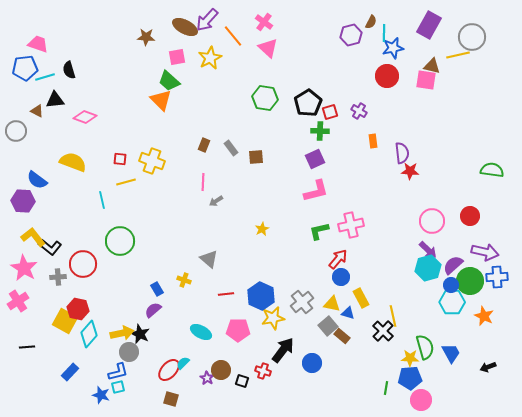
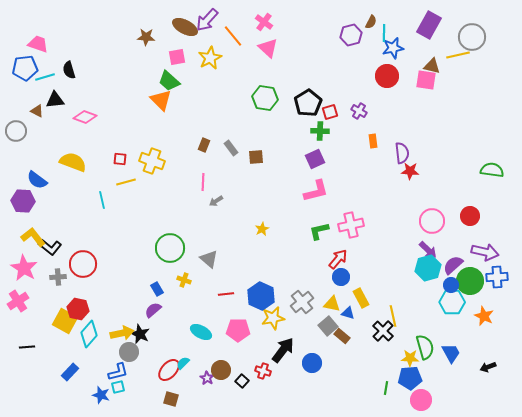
green circle at (120, 241): moved 50 px right, 7 px down
black square at (242, 381): rotated 24 degrees clockwise
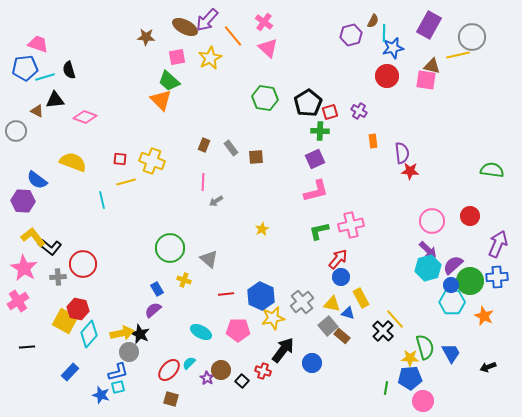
brown semicircle at (371, 22): moved 2 px right, 1 px up
purple arrow at (485, 252): moved 13 px right, 8 px up; rotated 80 degrees counterclockwise
yellow line at (393, 316): moved 2 px right, 3 px down; rotated 30 degrees counterclockwise
cyan semicircle at (183, 363): moved 6 px right
pink circle at (421, 400): moved 2 px right, 1 px down
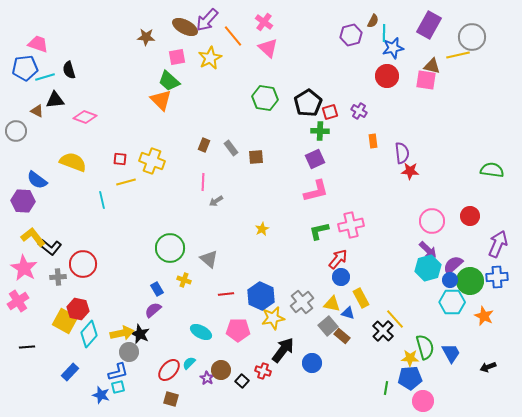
blue circle at (451, 285): moved 1 px left, 5 px up
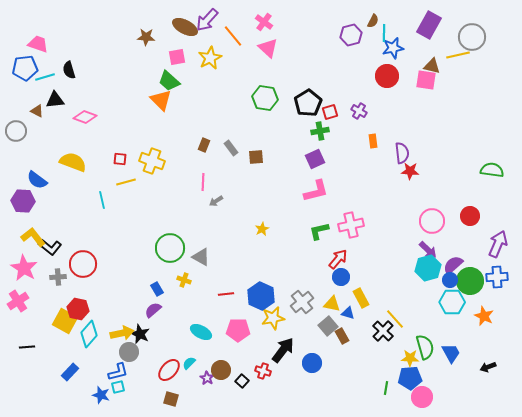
green cross at (320, 131): rotated 12 degrees counterclockwise
gray triangle at (209, 259): moved 8 px left, 2 px up; rotated 12 degrees counterclockwise
brown rectangle at (342, 336): rotated 21 degrees clockwise
pink circle at (423, 401): moved 1 px left, 4 px up
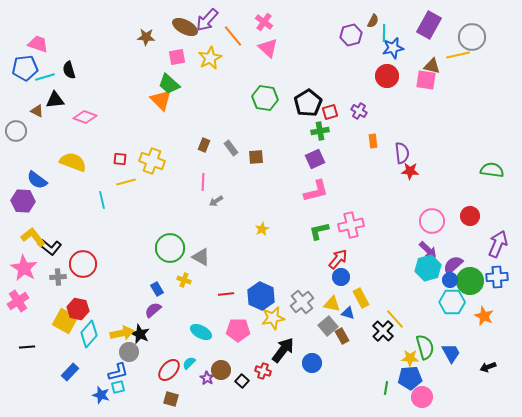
green trapezoid at (169, 81): moved 3 px down
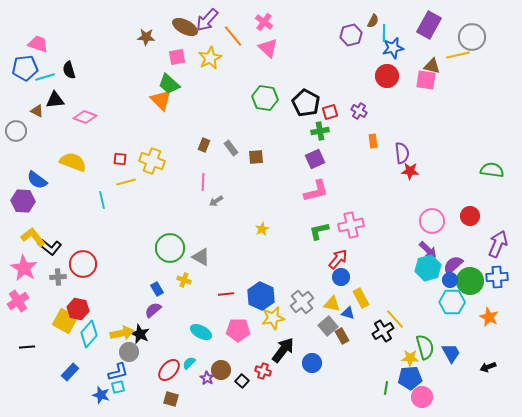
black pentagon at (308, 103): moved 2 px left; rotated 12 degrees counterclockwise
orange star at (484, 316): moved 5 px right, 1 px down
black cross at (383, 331): rotated 15 degrees clockwise
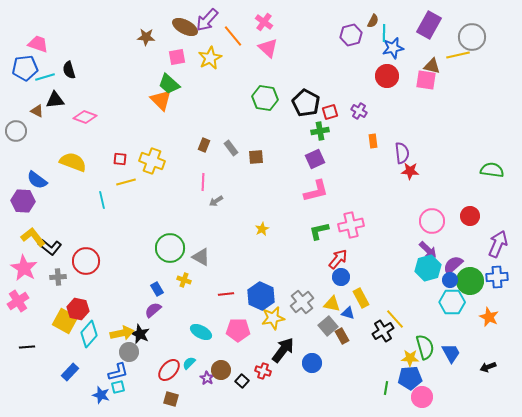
red circle at (83, 264): moved 3 px right, 3 px up
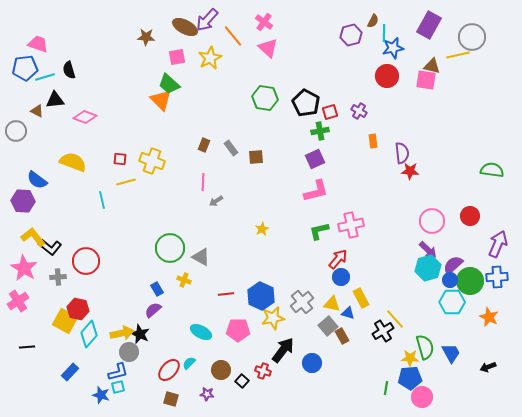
purple star at (207, 378): moved 16 px down; rotated 24 degrees counterclockwise
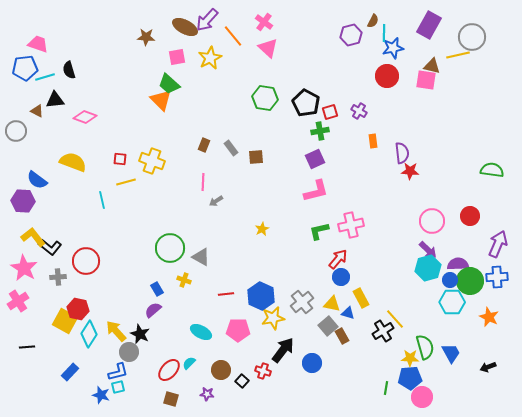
purple semicircle at (453, 265): moved 5 px right, 1 px up; rotated 40 degrees clockwise
yellow arrow at (122, 333): moved 6 px left, 2 px up; rotated 120 degrees counterclockwise
cyan diamond at (89, 334): rotated 8 degrees counterclockwise
